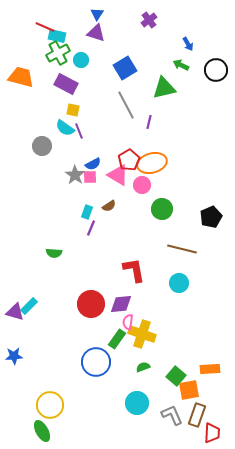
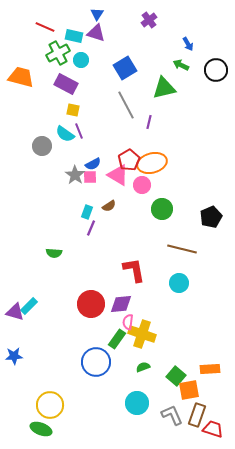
cyan rectangle at (57, 36): moved 17 px right
cyan semicircle at (65, 128): moved 6 px down
green ellipse at (42, 431): moved 1 px left, 2 px up; rotated 40 degrees counterclockwise
red trapezoid at (212, 433): moved 1 px right, 4 px up; rotated 75 degrees counterclockwise
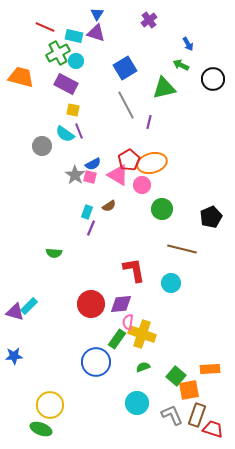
cyan circle at (81, 60): moved 5 px left, 1 px down
black circle at (216, 70): moved 3 px left, 9 px down
pink square at (90, 177): rotated 16 degrees clockwise
cyan circle at (179, 283): moved 8 px left
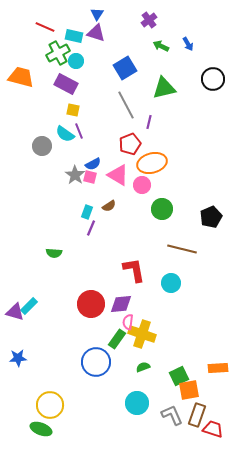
green arrow at (181, 65): moved 20 px left, 19 px up
red pentagon at (129, 160): moved 1 px right, 16 px up; rotated 10 degrees clockwise
blue star at (14, 356): moved 4 px right, 2 px down
orange rectangle at (210, 369): moved 8 px right, 1 px up
green square at (176, 376): moved 3 px right; rotated 24 degrees clockwise
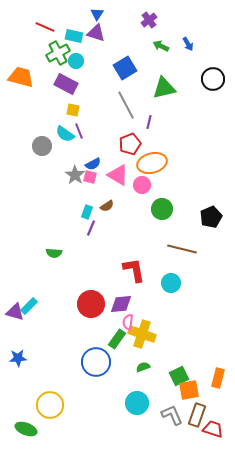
brown semicircle at (109, 206): moved 2 px left
orange rectangle at (218, 368): moved 10 px down; rotated 72 degrees counterclockwise
green ellipse at (41, 429): moved 15 px left
